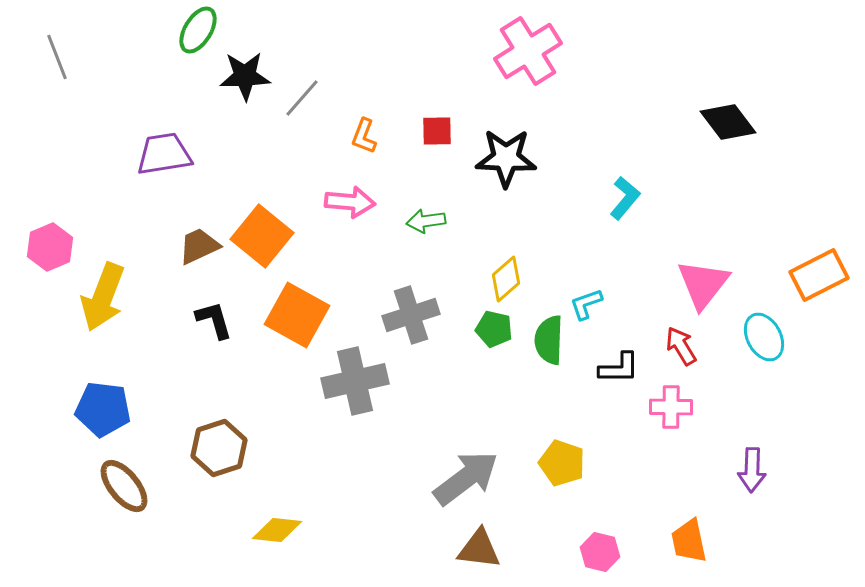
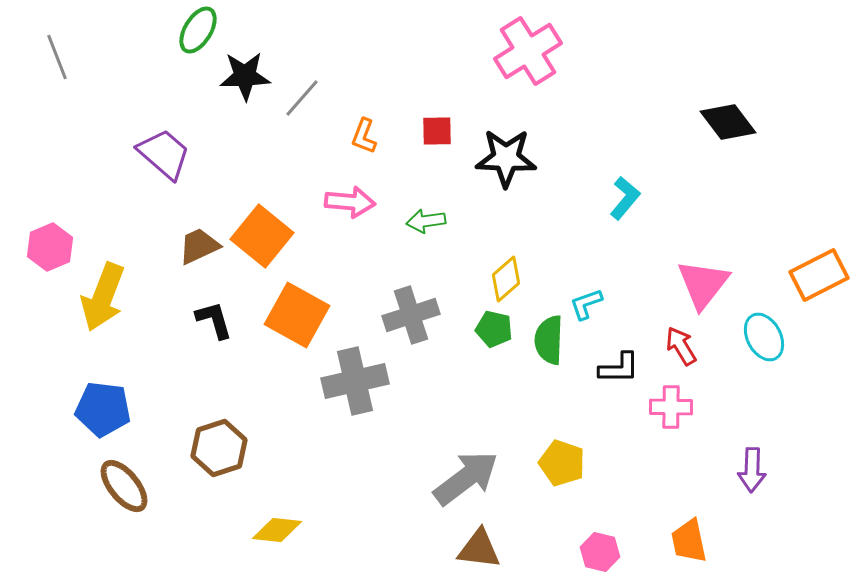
purple trapezoid at (164, 154): rotated 50 degrees clockwise
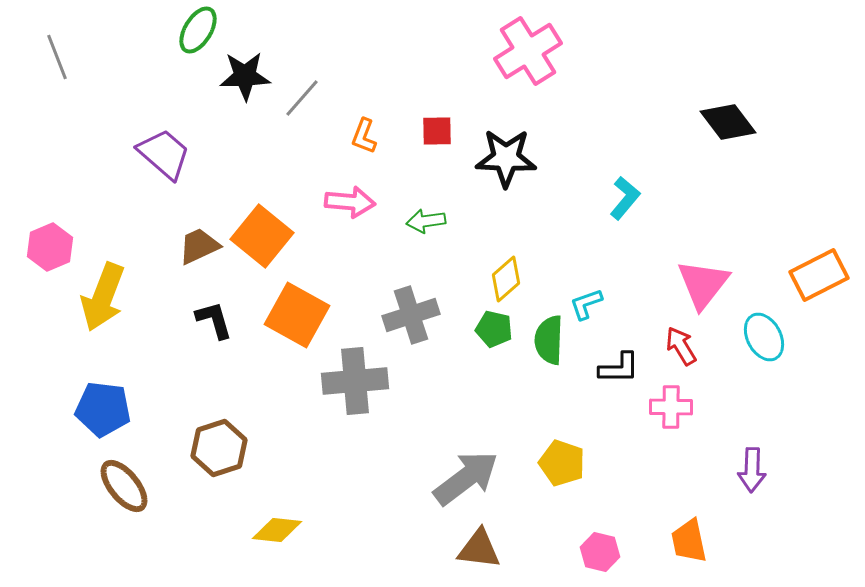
gray cross at (355, 381): rotated 8 degrees clockwise
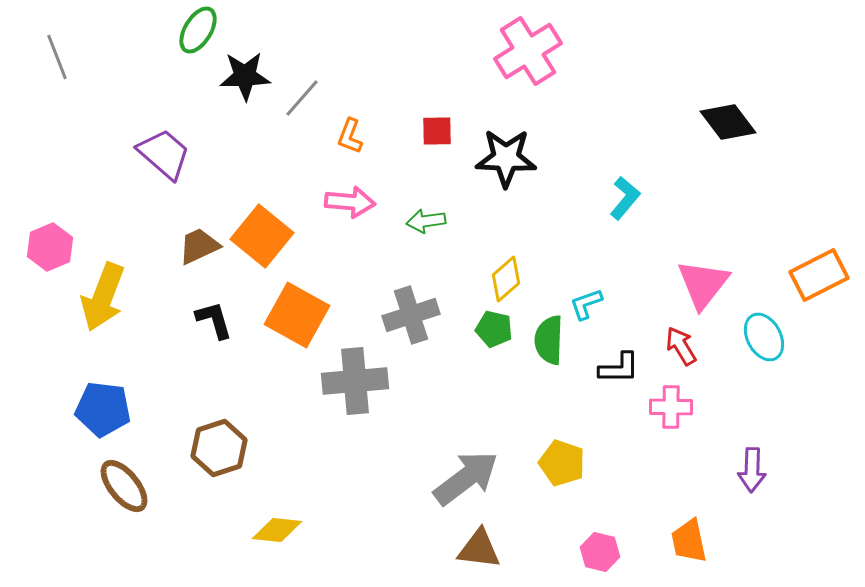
orange L-shape at (364, 136): moved 14 px left
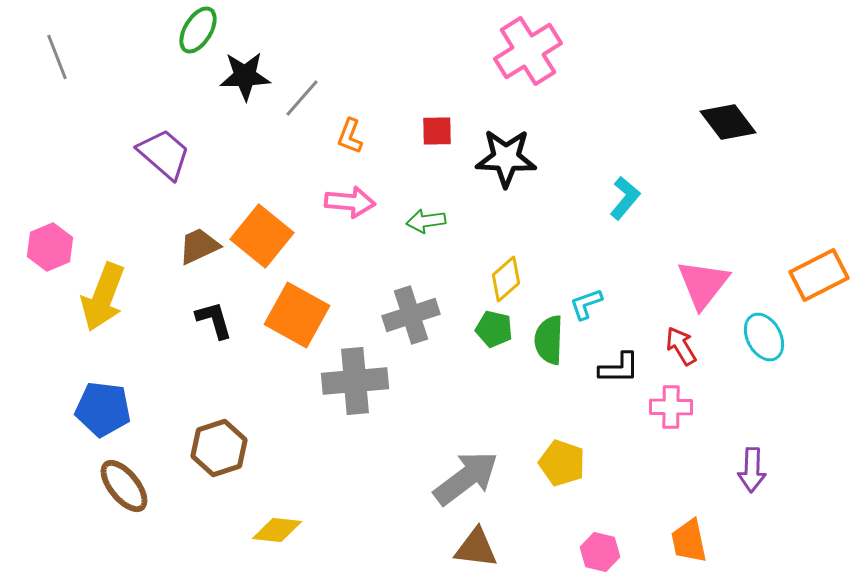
brown triangle at (479, 549): moved 3 px left, 1 px up
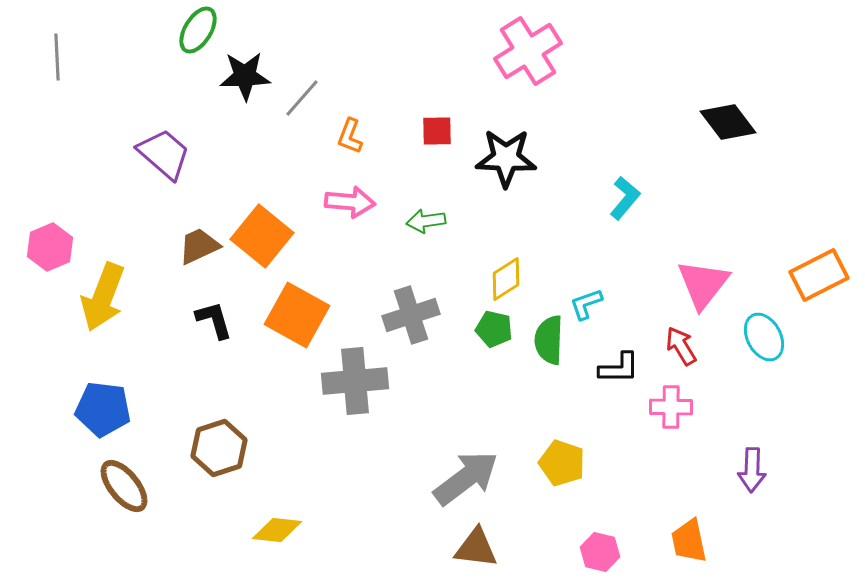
gray line at (57, 57): rotated 18 degrees clockwise
yellow diamond at (506, 279): rotated 9 degrees clockwise
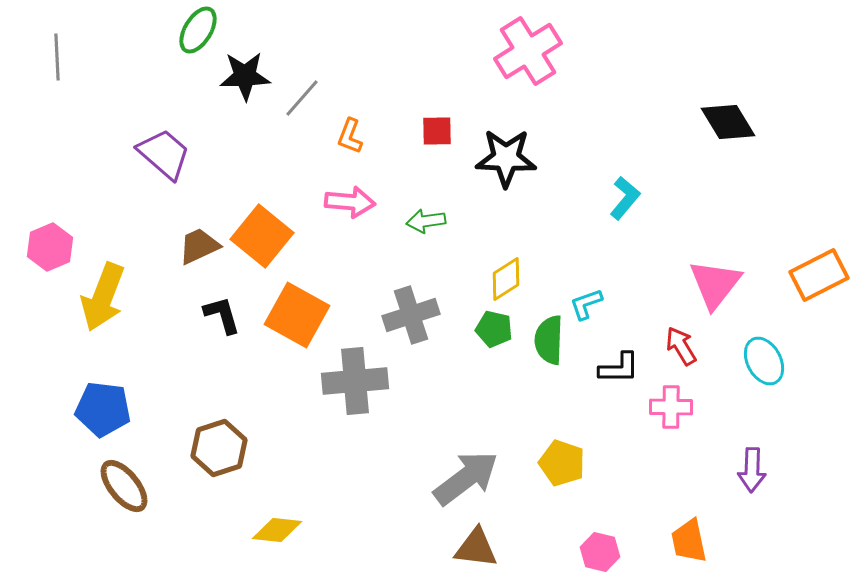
black diamond at (728, 122): rotated 6 degrees clockwise
pink triangle at (703, 284): moved 12 px right
black L-shape at (214, 320): moved 8 px right, 5 px up
cyan ellipse at (764, 337): moved 24 px down
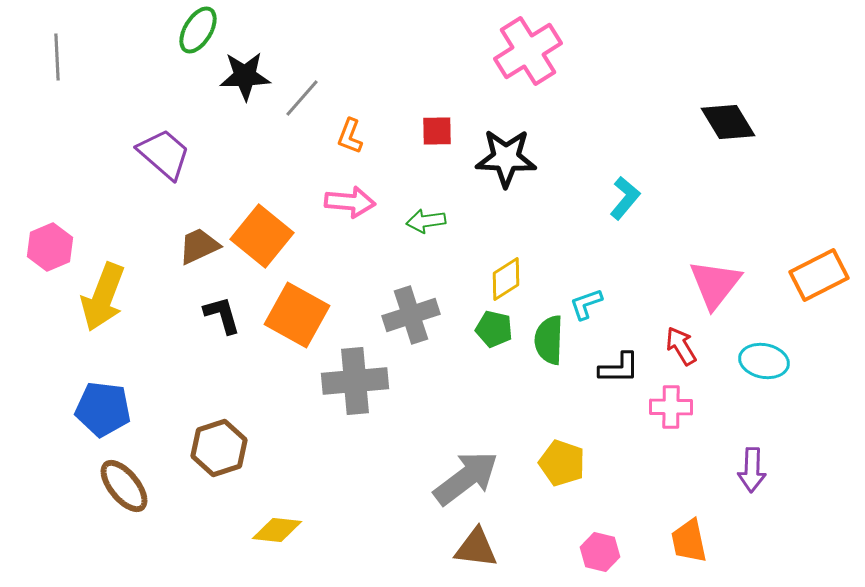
cyan ellipse at (764, 361): rotated 51 degrees counterclockwise
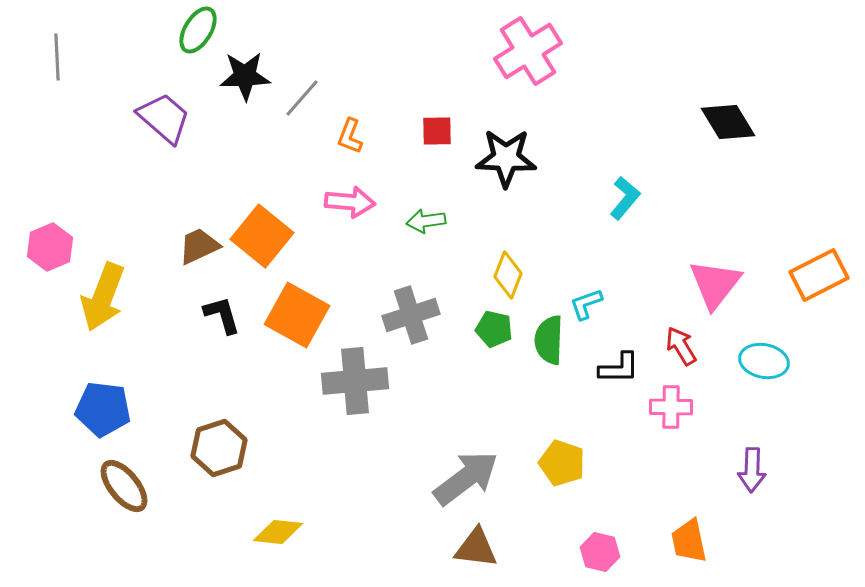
purple trapezoid at (164, 154): moved 36 px up
yellow diamond at (506, 279): moved 2 px right, 4 px up; rotated 36 degrees counterclockwise
yellow diamond at (277, 530): moved 1 px right, 2 px down
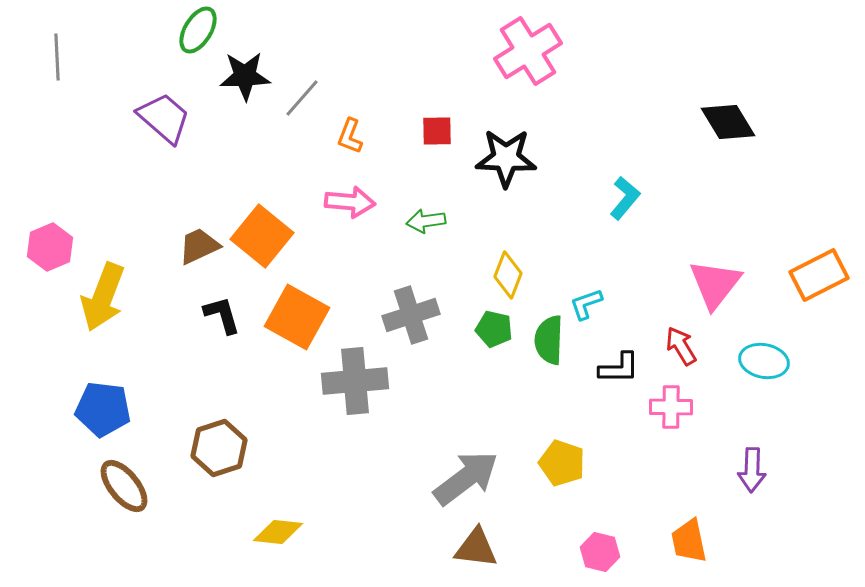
orange square at (297, 315): moved 2 px down
